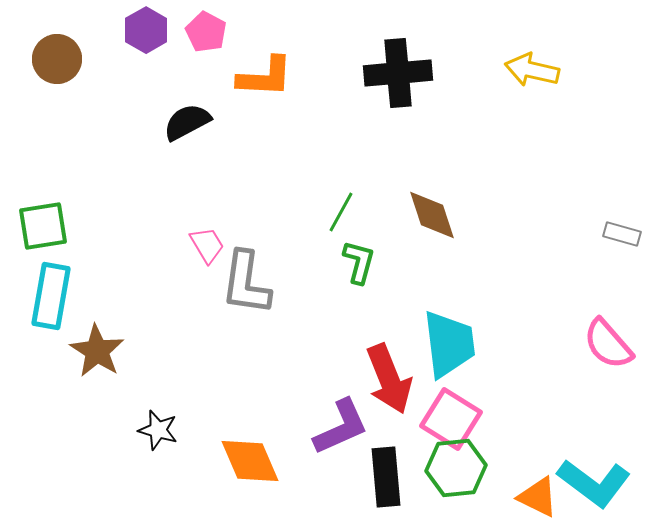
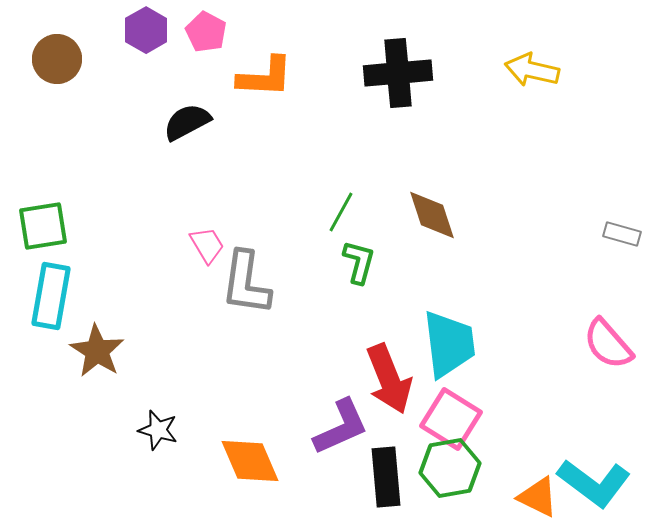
green hexagon: moved 6 px left; rotated 4 degrees counterclockwise
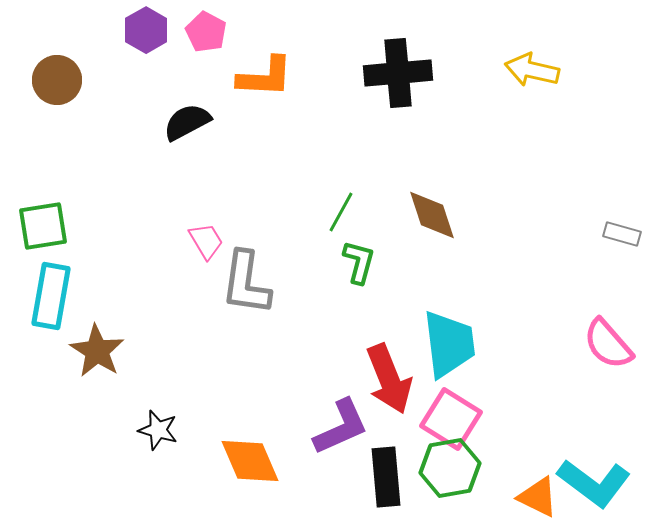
brown circle: moved 21 px down
pink trapezoid: moved 1 px left, 4 px up
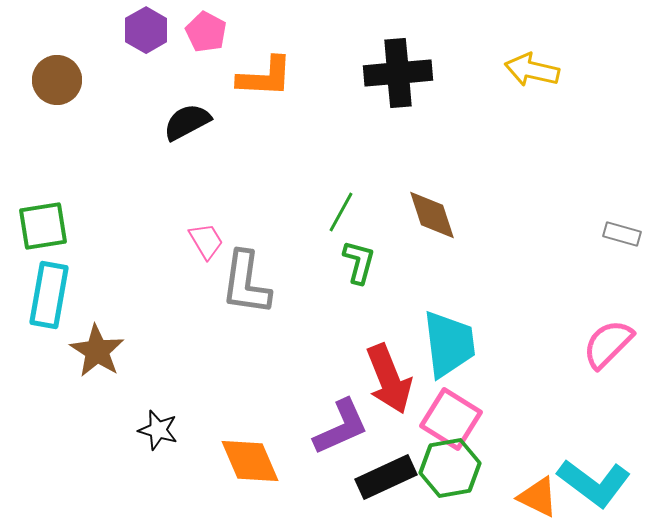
cyan rectangle: moved 2 px left, 1 px up
pink semicircle: rotated 86 degrees clockwise
black rectangle: rotated 70 degrees clockwise
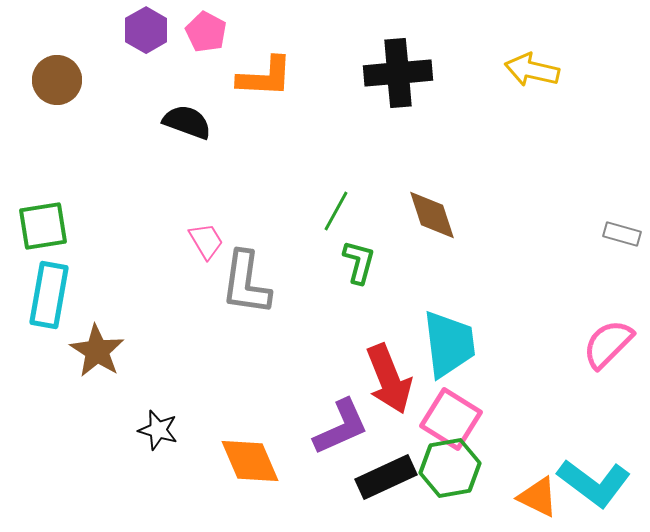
black semicircle: rotated 48 degrees clockwise
green line: moved 5 px left, 1 px up
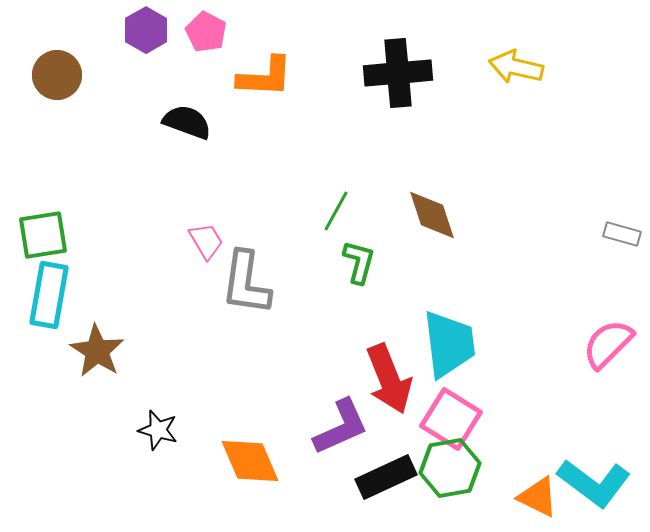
yellow arrow: moved 16 px left, 3 px up
brown circle: moved 5 px up
green square: moved 9 px down
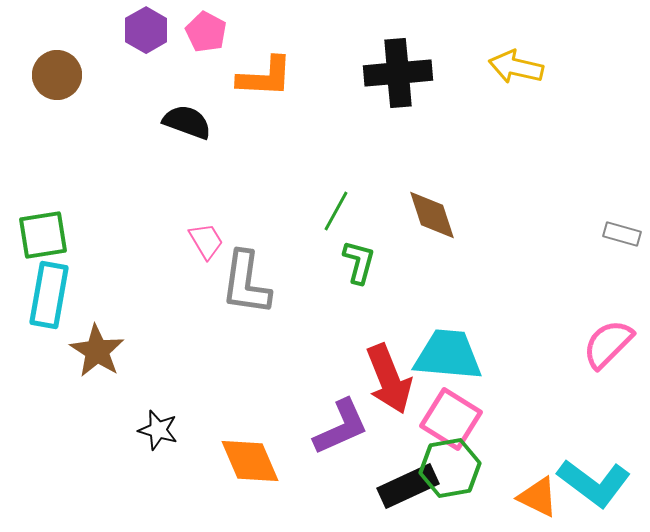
cyan trapezoid: moved 1 px left, 11 px down; rotated 78 degrees counterclockwise
black rectangle: moved 22 px right, 9 px down
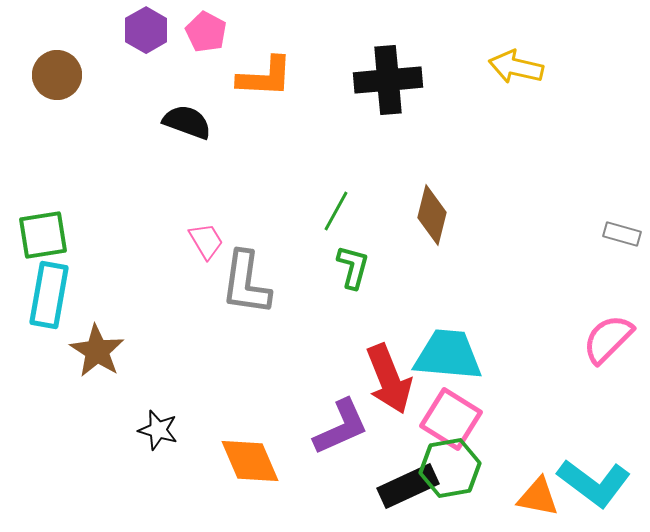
black cross: moved 10 px left, 7 px down
brown diamond: rotated 32 degrees clockwise
green L-shape: moved 6 px left, 5 px down
pink semicircle: moved 5 px up
orange triangle: rotated 15 degrees counterclockwise
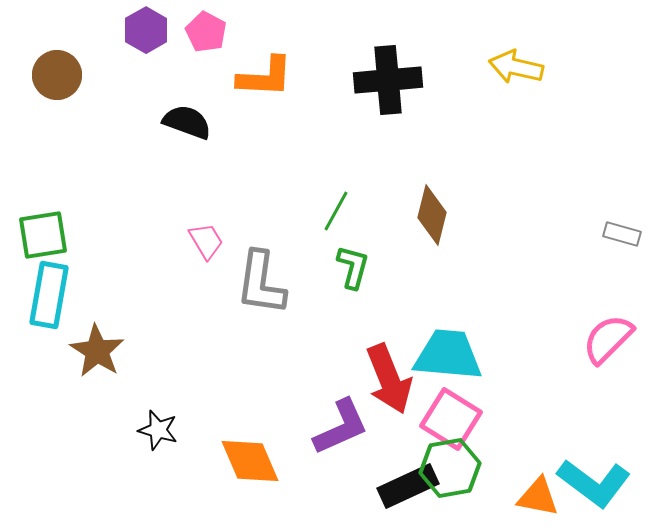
gray L-shape: moved 15 px right
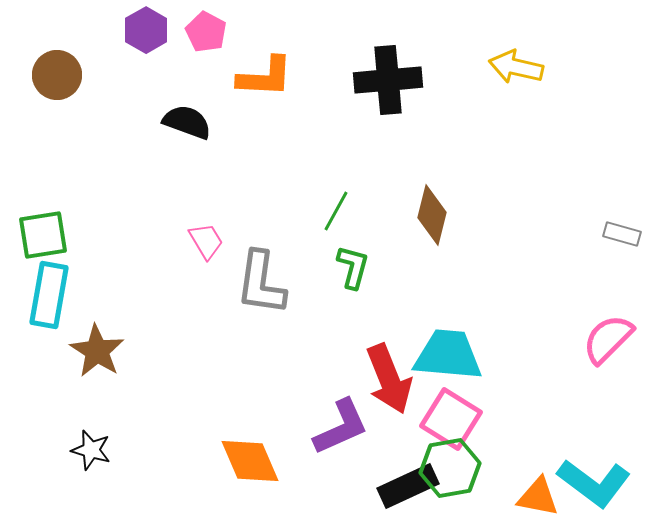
black star: moved 67 px left, 20 px down
